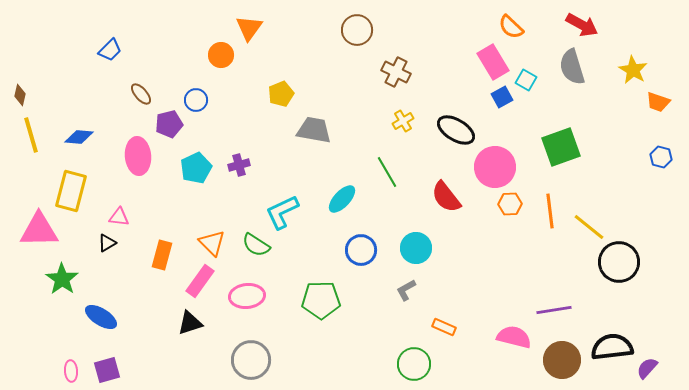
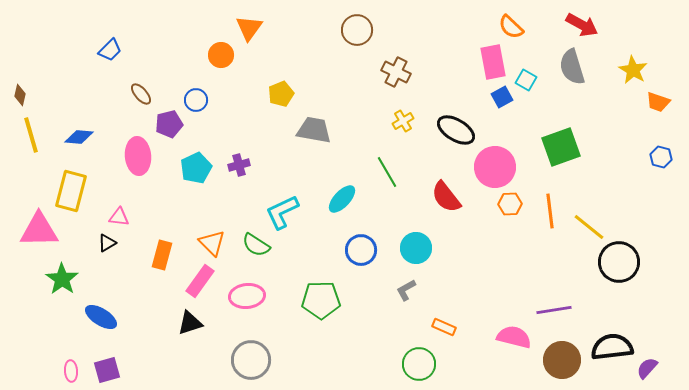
pink rectangle at (493, 62): rotated 20 degrees clockwise
green circle at (414, 364): moved 5 px right
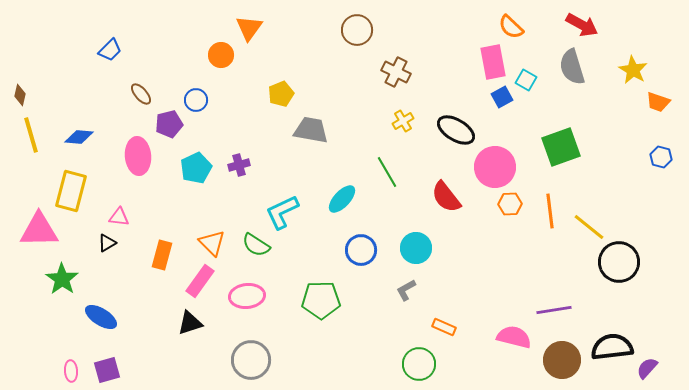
gray trapezoid at (314, 130): moved 3 px left
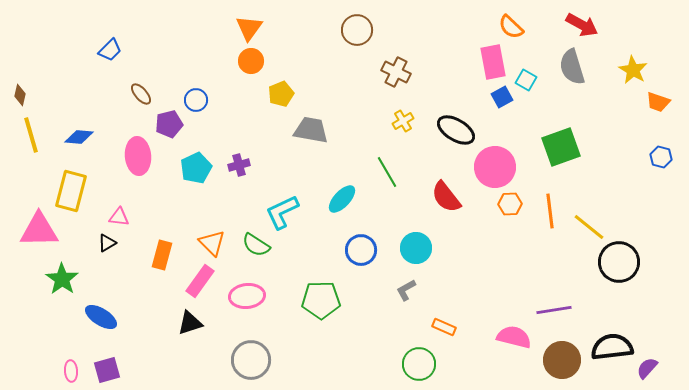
orange circle at (221, 55): moved 30 px right, 6 px down
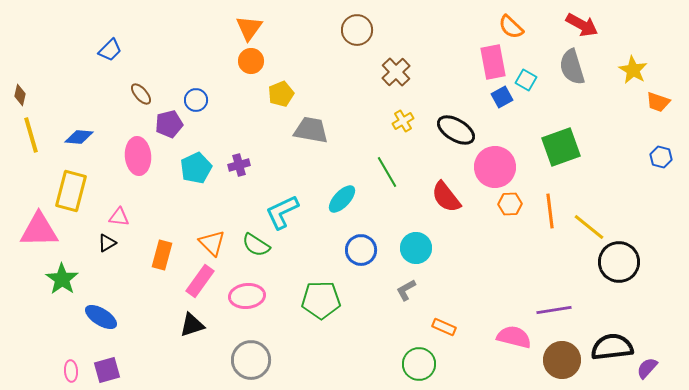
brown cross at (396, 72): rotated 20 degrees clockwise
black triangle at (190, 323): moved 2 px right, 2 px down
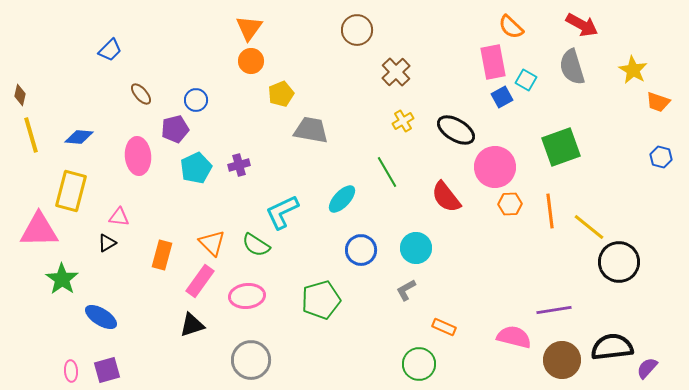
purple pentagon at (169, 124): moved 6 px right, 5 px down
green pentagon at (321, 300): rotated 15 degrees counterclockwise
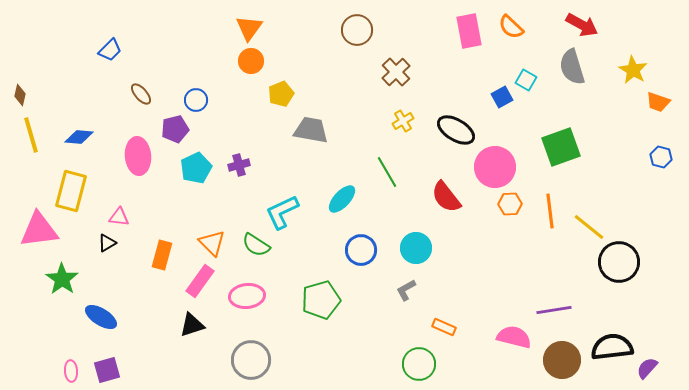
pink rectangle at (493, 62): moved 24 px left, 31 px up
pink triangle at (39, 230): rotated 6 degrees counterclockwise
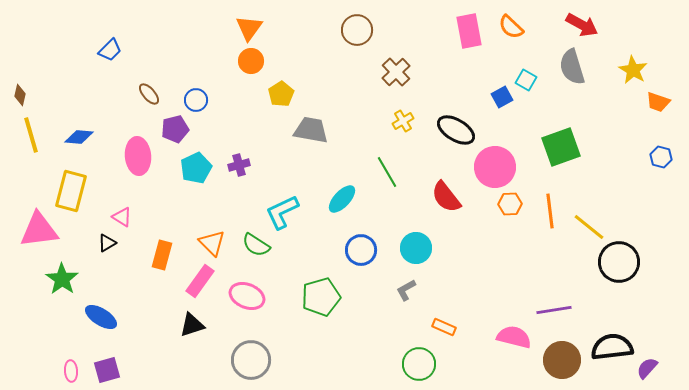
brown ellipse at (141, 94): moved 8 px right
yellow pentagon at (281, 94): rotated 10 degrees counterclockwise
pink triangle at (119, 217): moved 3 px right; rotated 25 degrees clockwise
pink ellipse at (247, 296): rotated 28 degrees clockwise
green pentagon at (321, 300): moved 3 px up
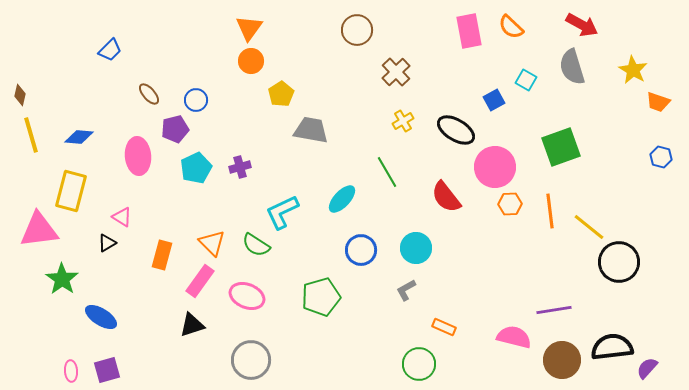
blue square at (502, 97): moved 8 px left, 3 px down
purple cross at (239, 165): moved 1 px right, 2 px down
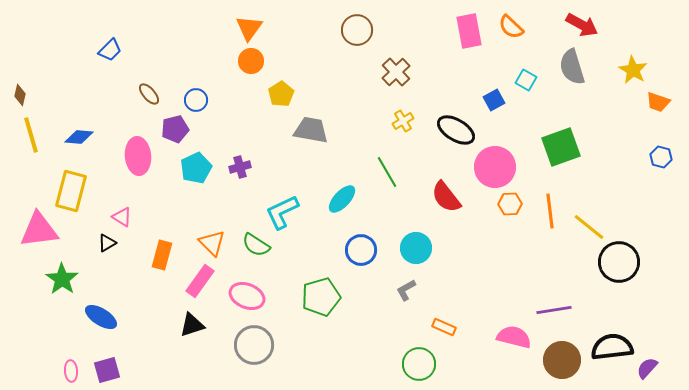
gray circle at (251, 360): moved 3 px right, 15 px up
